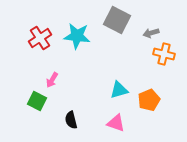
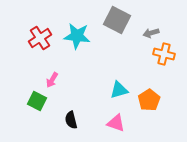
orange pentagon: rotated 10 degrees counterclockwise
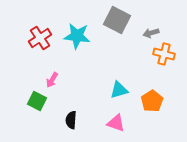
orange pentagon: moved 3 px right, 1 px down
black semicircle: rotated 18 degrees clockwise
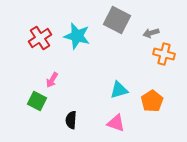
cyan star: rotated 8 degrees clockwise
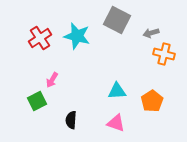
cyan triangle: moved 2 px left, 1 px down; rotated 12 degrees clockwise
green square: rotated 36 degrees clockwise
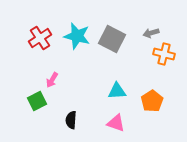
gray square: moved 5 px left, 19 px down
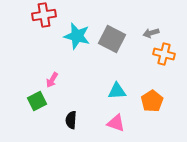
red cross: moved 4 px right, 23 px up; rotated 25 degrees clockwise
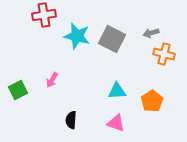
green square: moved 19 px left, 11 px up
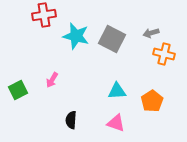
cyan star: moved 1 px left
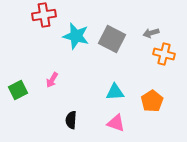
cyan triangle: moved 2 px left, 1 px down
